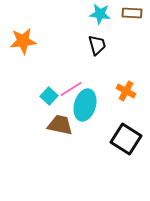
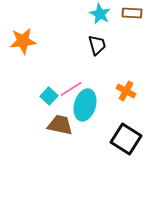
cyan star: rotated 20 degrees clockwise
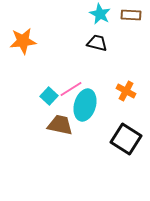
brown rectangle: moved 1 px left, 2 px down
black trapezoid: moved 2 px up; rotated 60 degrees counterclockwise
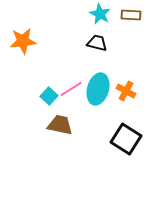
cyan ellipse: moved 13 px right, 16 px up
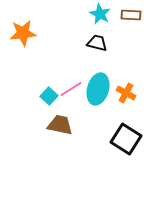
orange star: moved 8 px up
orange cross: moved 2 px down
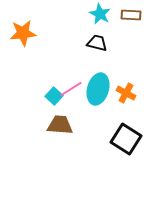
cyan square: moved 5 px right
brown trapezoid: rotated 8 degrees counterclockwise
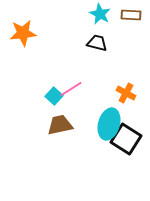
cyan ellipse: moved 11 px right, 35 px down
brown trapezoid: rotated 16 degrees counterclockwise
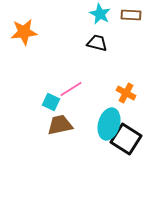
orange star: moved 1 px right, 1 px up
cyan square: moved 3 px left, 6 px down; rotated 18 degrees counterclockwise
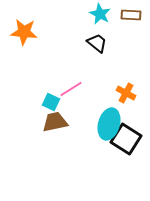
orange star: rotated 12 degrees clockwise
black trapezoid: rotated 25 degrees clockwise
brown trapezoid: moved 5 px left, 3 px up
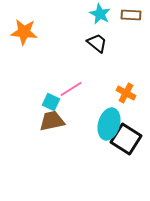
brown trapezoid: moved 3 px left, 1 px up
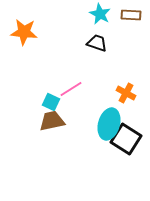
black trapezoid: rotated 20 degrees counterclockwise
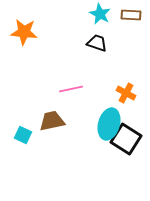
pink line: rotated 20 degrees clockwise
cyan square: moved 28 px left, 33 px down
